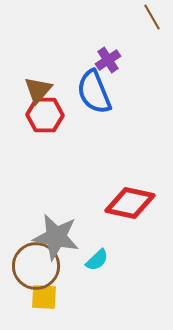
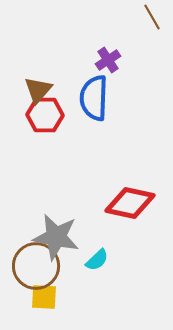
blue semicircle: moved 6 px down; rotated 24 degrees clockwise
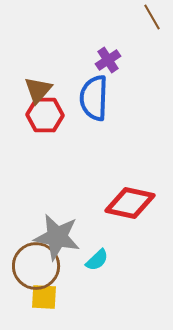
gray star: moved 1 px right
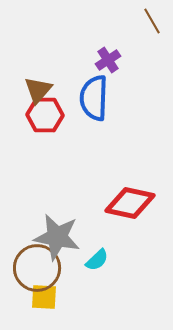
brown line: moved 4 px down
brown circle: moved 1 px right, 2 px down
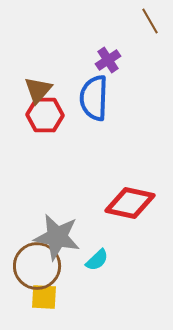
brown line: moved 2 px left
brown circle: moved 2 px up
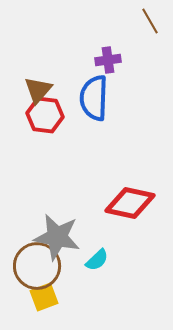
purple cross: rotated 25 degrees clockwise
red hexagon: rotated 6 degrees clockwise
yellow square: rotated 24 degrees counterclockwise
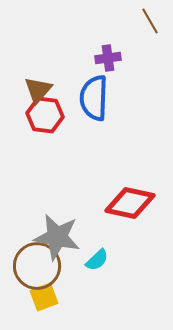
purple cross: moved 2 px up
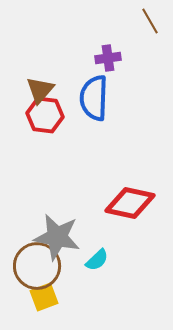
brown triangle: moved 2 px right
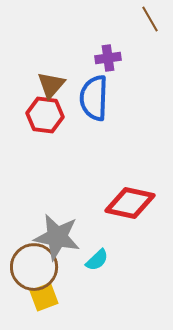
brown line: moved 2 px up
brown triangle: moved 11 px right, 5 px up
brown circle: moved 3 px left, 1 px down
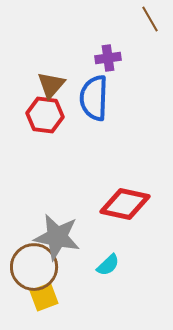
red diamond: moved 5 px left, 1 px down
cyan semicircle: moved 11 px right, 5 px down
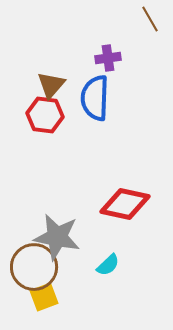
blue semicircle: moved 1 px right
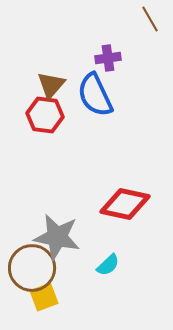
blue semicircle: moved 3 px up; rotated 27 degrees counterclockwise
brown circle: moved 2 px left, 1 px down
